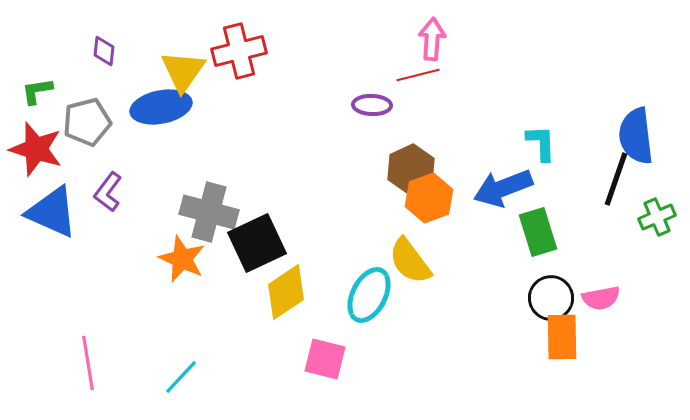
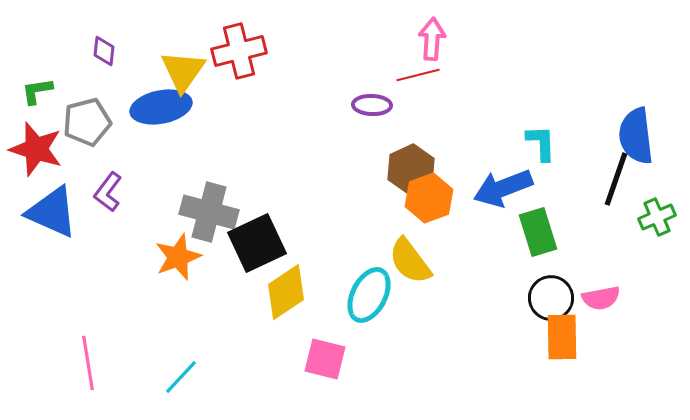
orange star: moved 4 px left, 2 px up; rotated 27 degrees clockwise
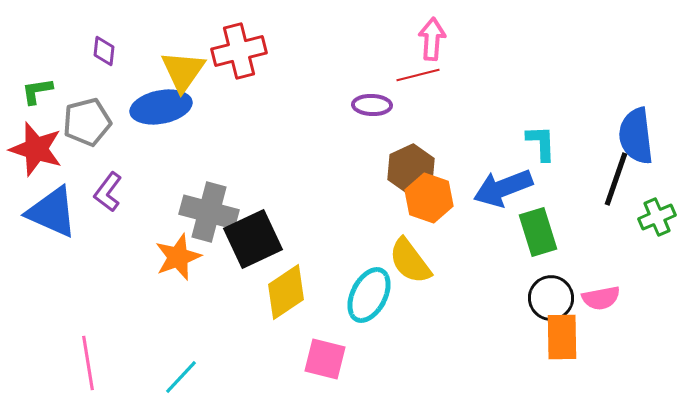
orange hexagon: rotated 21 degrees counterclockwise
black square: moved 4 px left, 4 px up
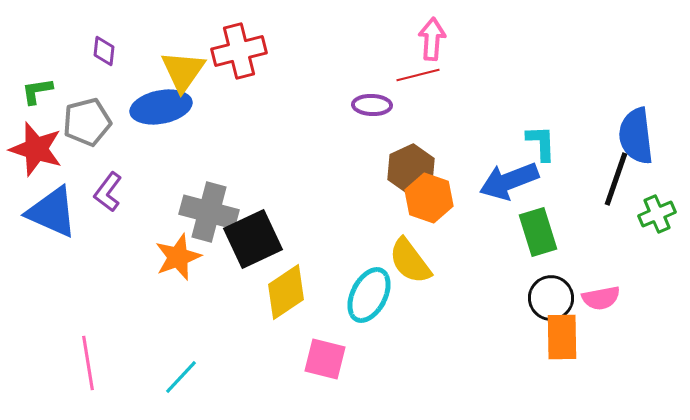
blue arrow: moved 6 px right, 7 px up
green cross: moved 3 px up
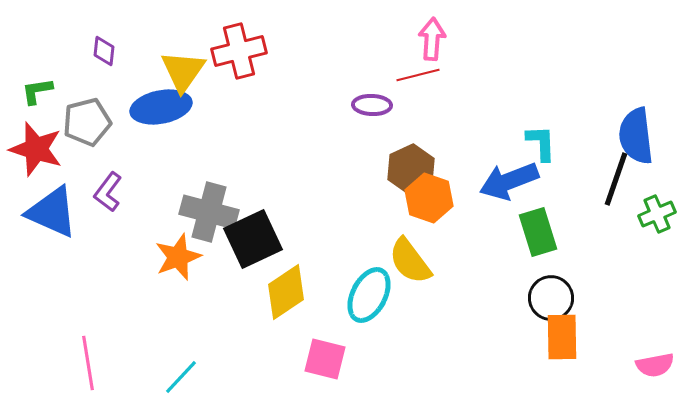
pink semicircle: moved 54 px right, 67 px down
